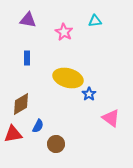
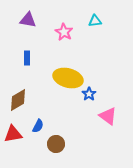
brown diamond: moved 3 px left, 4 px up
pink triangle: moved 3 px left, 2 px up
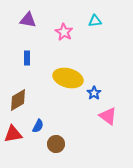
blue star: moved 5 px right, 1 px up
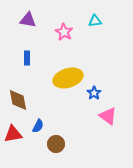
yellow ellipse: rotated 32 degrees counterclockwise
brown diamond: rotated 70 degrees counterclockwise
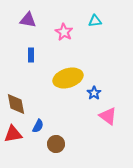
blue rectangle: moved 4 px right, 3 px up
brown diamond: moved 2 px left, 4 px down
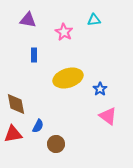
cyan triangle: moved 1 px left, 1 px up
blue rectangle: moved 3 px right
blue star: moved 6 px right, 4 px up
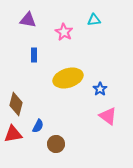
brown diamond: rotated 25 degrees clockwise
